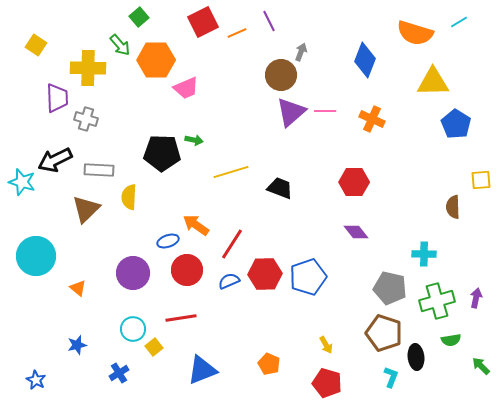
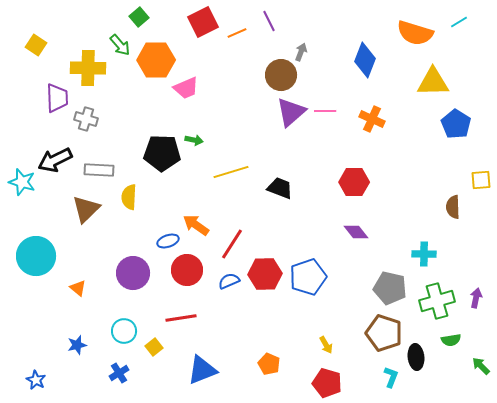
cyan circle at (133, 329): moved 9 px left, 2 px down
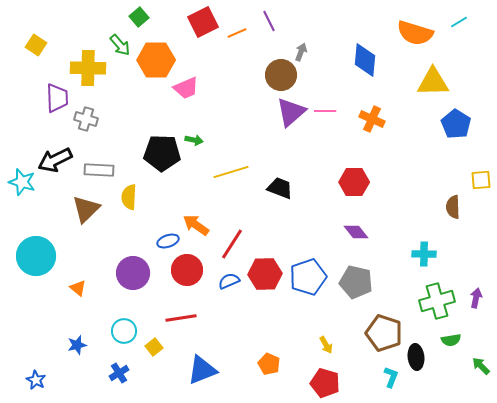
blue diamond at (365, 60): rotated 16 degrees counterclockwise
gray pentagon at (390, 288): moved 34 px left, 6 px up
red pentagon at (327, 383): moved 2 px left
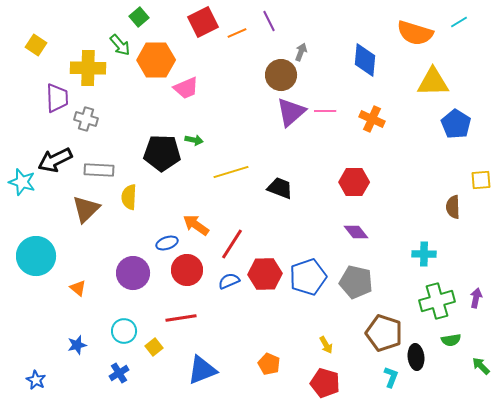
blue ellipse at (168, 241): moved 1 px left, 2 px down
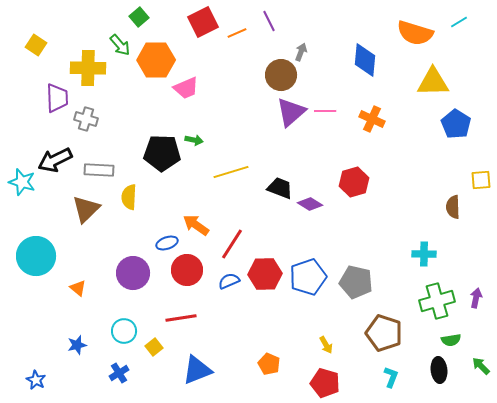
red hexagon at (354, 182): rotated 16 degrees counterclockwise
purple diamond at (356, 232): moved 46 px left, 28 px up; rotated 20 degrees counterclockwise
black ellipse at (416, 357): moved 23 px right, 13 px down
blue triangle at (202, 370): moved 5 px left
